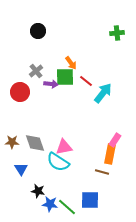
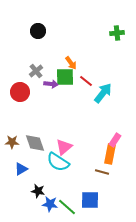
pink triangle: rotated 30 degrees counterclockwise
blue triangle: rotated 32 degrees clockwise
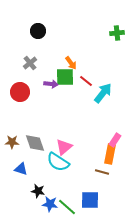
gray cross: moved 6 px left, 8 px up
blue triangle: rotated 48 degrees clockwise
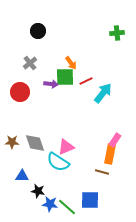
red line: rotated 64 degrees counterclockwise
pink triangle: moved 2 px right; rotated 18 degrees clockwise
blue triangle: moved 1 px right, 7 px down; rotated 16 degrees counterclockwise
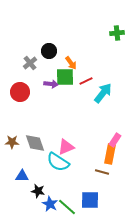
black circle: moved 11 px right, 20 px down
blue star: rotated 21 degrees clockwise
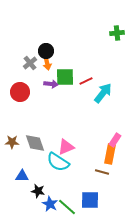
black circle: moved 3 px left
orange arrow: moved 24 px left; rotated 24 degrees clockwise
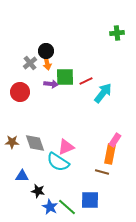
blue star: moved 3 px down
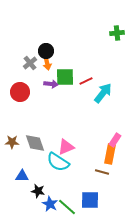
blue star: moved 3 px up
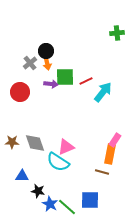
cyan arrow: moved 1 px up
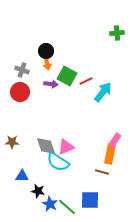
gray cross: moved 8 px left, 7 px down; rotated 32 degrees counterclockwise
green square: moved 2 px right, 1 px up; rotated 30 degrees clockwise
gray diamond: moved 11 px right, 3 px down
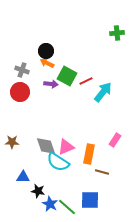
orange arrow: rotated 128 degrees clockwise
orange rectangle: moved 21 px left
blue triangle: moved 1 px right, 1 px down
